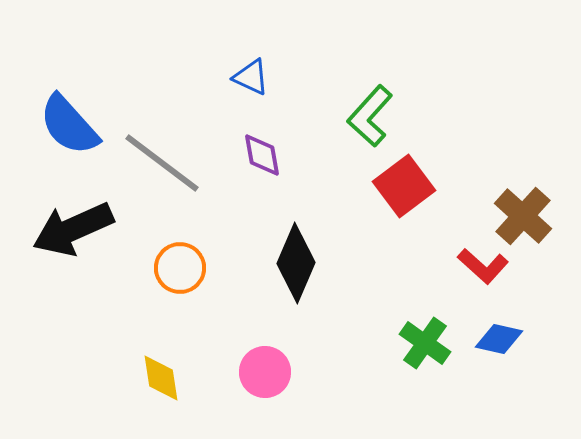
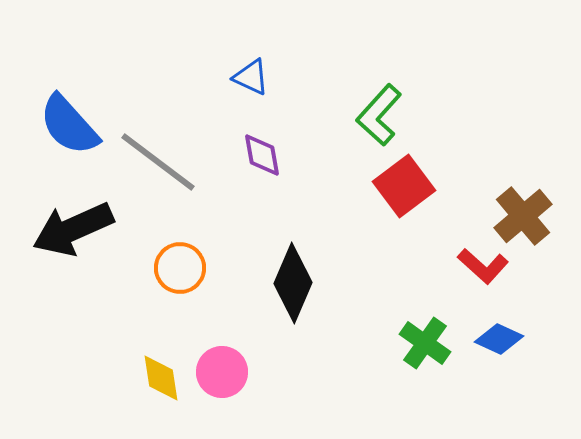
green L-shape: moved 9 px right, 1 px up
gray line: moved 4 px left, 1 px up
brown cross: rotated 8 degrees clockwise
black diamond: moved 3 px left, 20 px down
blue diamond: rotated 12 degrees clockwise
pink circle: moved 43 px left
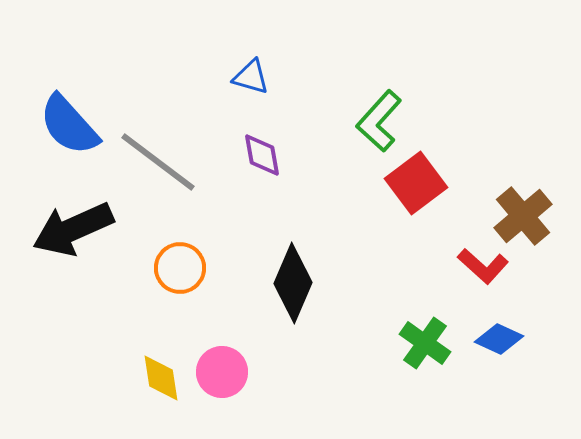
blue triangle: rotated 9 degrees counterclockwise
green L-shape: moved 6 px down
red square: moved 12 px right, 3 px up
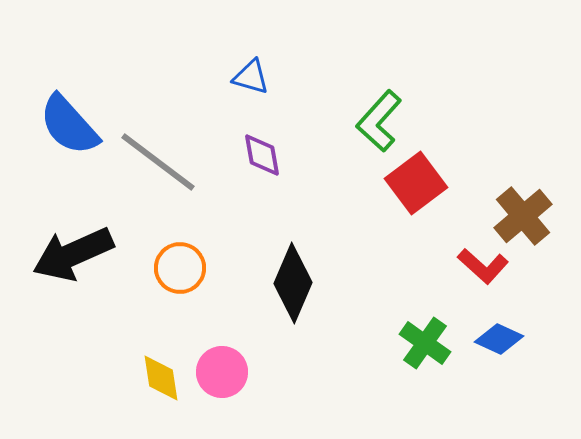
black arrow: moved 25 px down
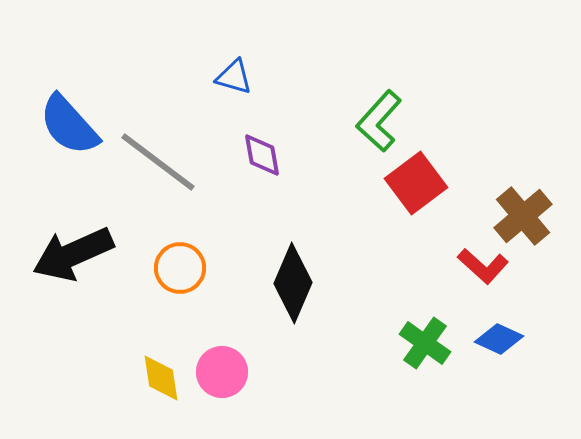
blue triangle: moved 17 px left
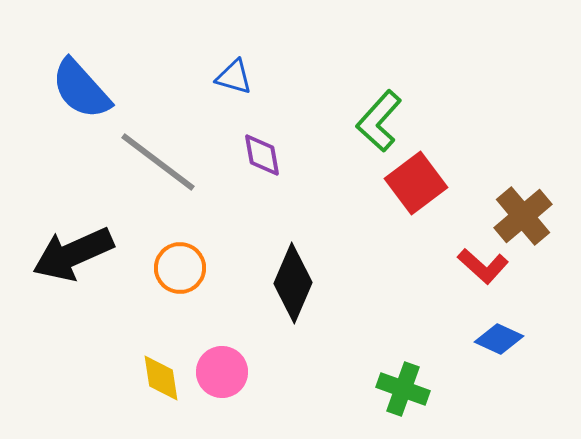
blue semicircle: moved 12 px right, 36 px up
green cross: moved 22 px left, 46 px down; rotated 15 degrees counterclockwise
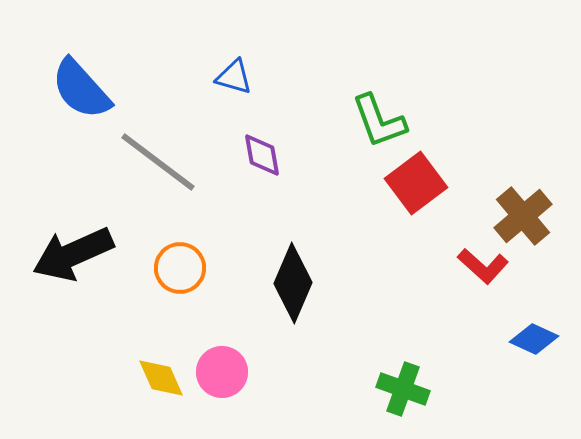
green L-shape: rotated 62 degrees counterclockwise
blue diamond: moved 35 px right
yellow diamond: rotated 15 degrees counterclockwise
